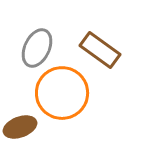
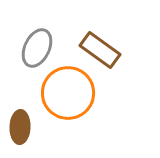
orange circle: moved 6 px right
brown ellipse: rotated 68 degrees counterclockwise
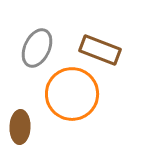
brown rectangle: rotated 15 degrees counterclockwise
orange circle: moved 4 px right, 1 px down
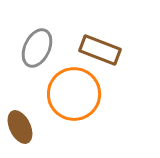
orange circle: moved 2 px right
brown ellipse: rotated 28 degrees counterclockwise
